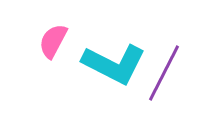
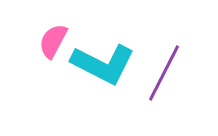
cyan L-shape: moved 11 px left
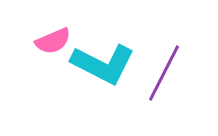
pink semicircle: rotated 141 degrees counterclockwise
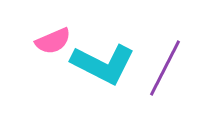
purple line: moved 1 px right, 5 px up
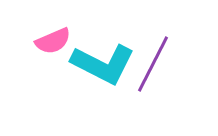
purple line: moved 12 px left, 4 px up
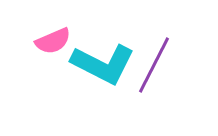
purple line: moved 1 px right, 1 px down
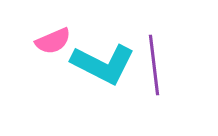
purple line: rotated 34 degrees counterclockwise
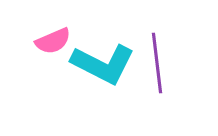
purple line: moved 3 px right, 2 px up
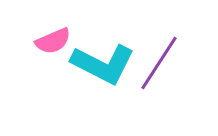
purple line: moved 2 px right; rotated 40 degrees clockwise
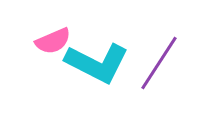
cyan L-shape: moved 6 px left, 1 px up
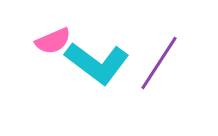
cyan L-shape: rotated 10 degrees clockwise
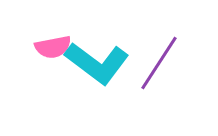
pink semicircle: moved 6 px down; rotated 12 degrees clockwise
